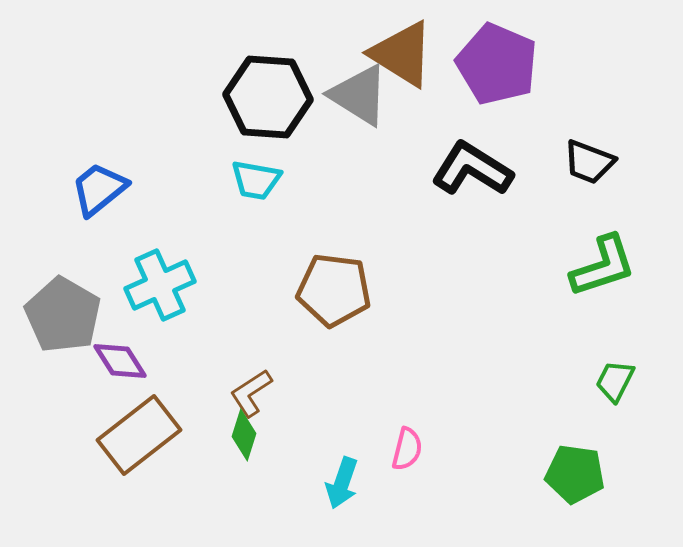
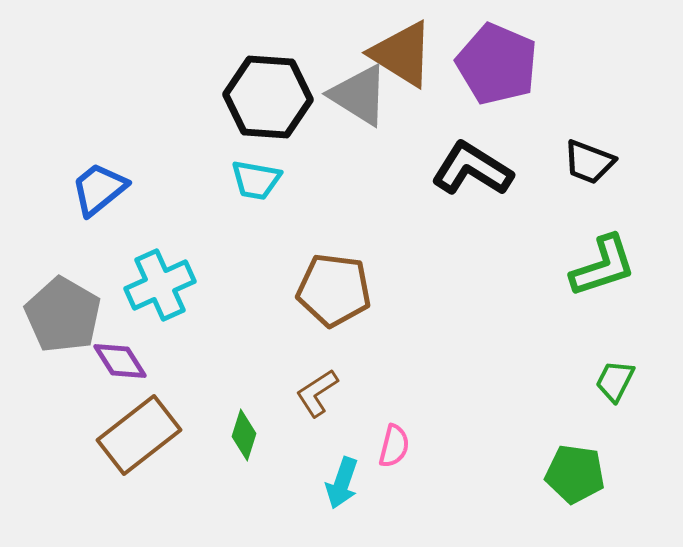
brown L-shape: moved 66 px right
pink semicircle: moved 13 px left, 3 px up
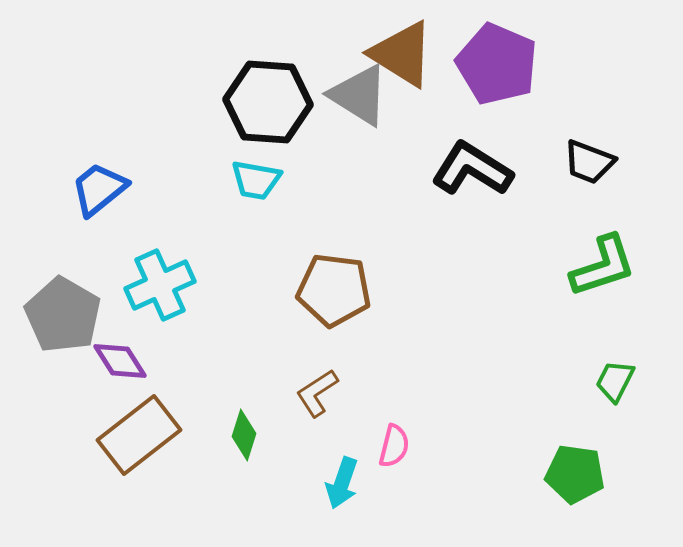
black hexagon: moved 5 px down
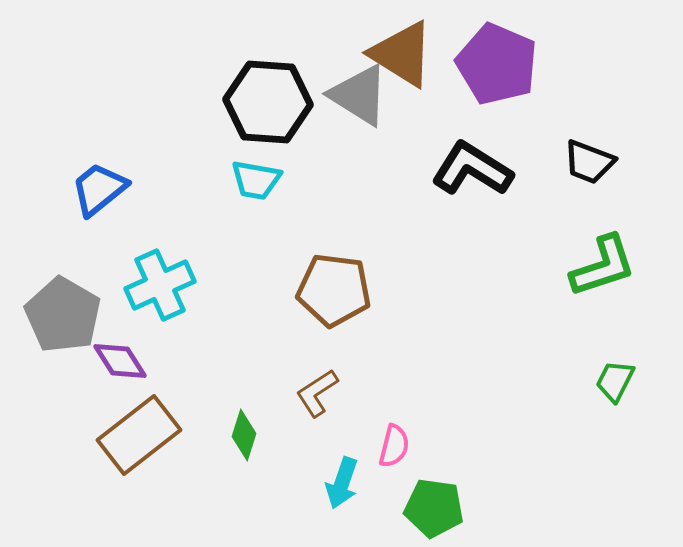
green pentagon: moved 141 px left, 34 px down
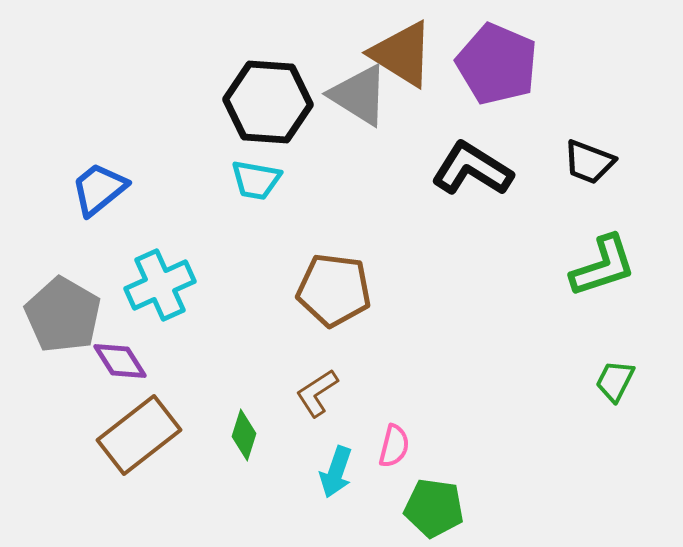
cyan arrow: moved 6 px left, 11 px up
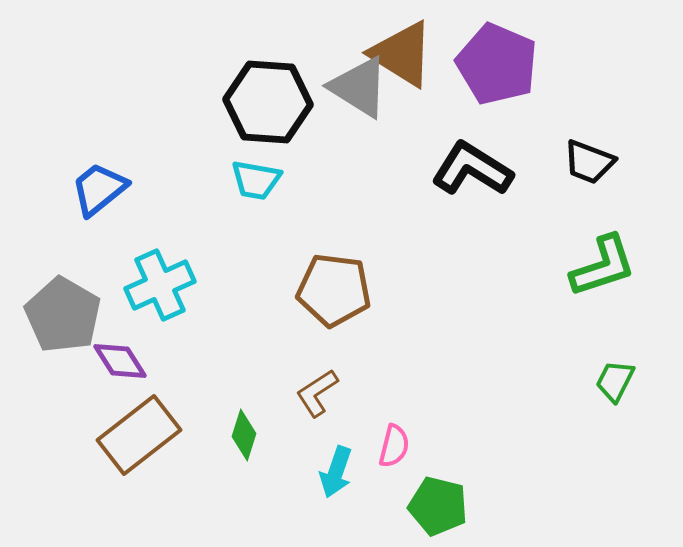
gray triangle: moved 8 px up
green pentagon: moved 4 px right, 2 px up; rotated 6 degrees clockwise
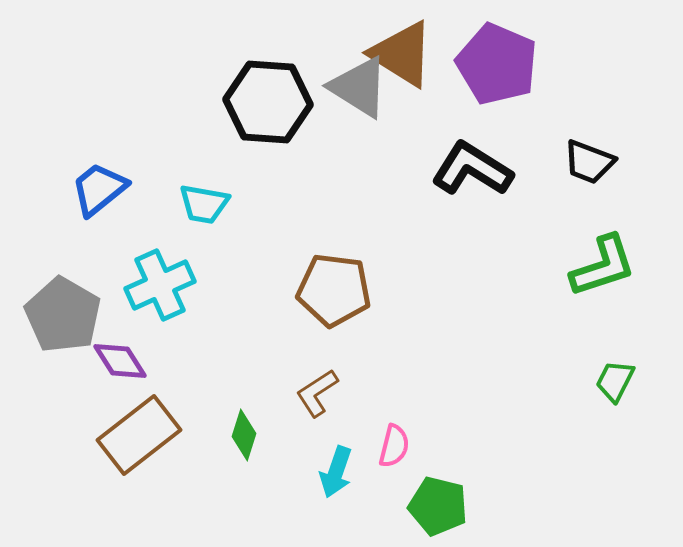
cyan trapezoid: moved 52 px left, 24 px down
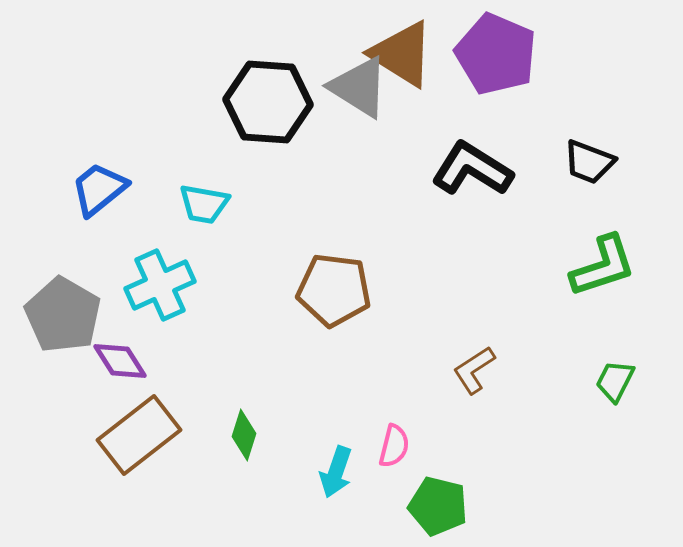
purple pentagon: moved 1 px left, 10 px up
brown L-shape: moved 157 px right, 23 px up
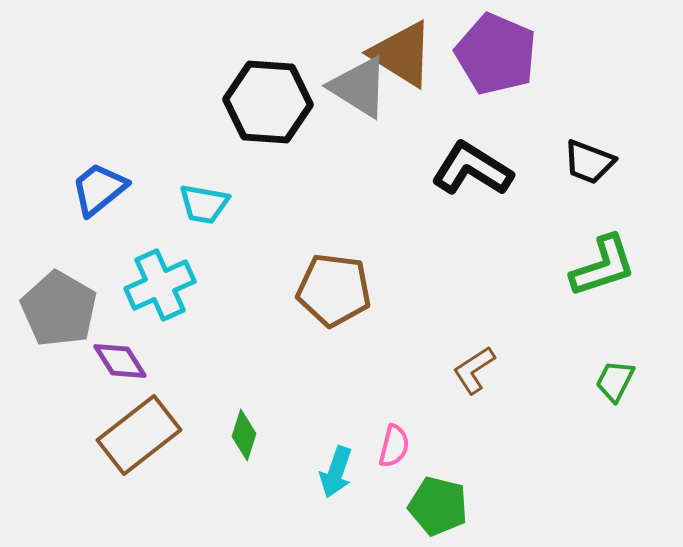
gray pentagon: moved 4 px left, 6 px up
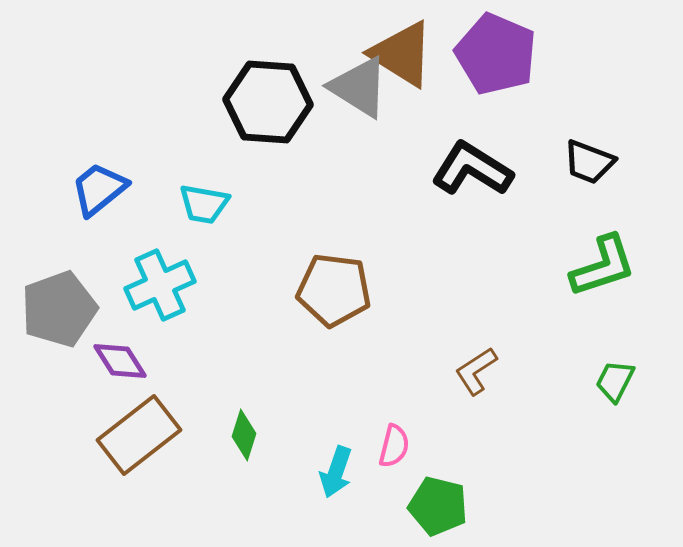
gray pentagon: rotated 22 degrees clockwise
brown L-shape: moved 2 px right, 1 px down
